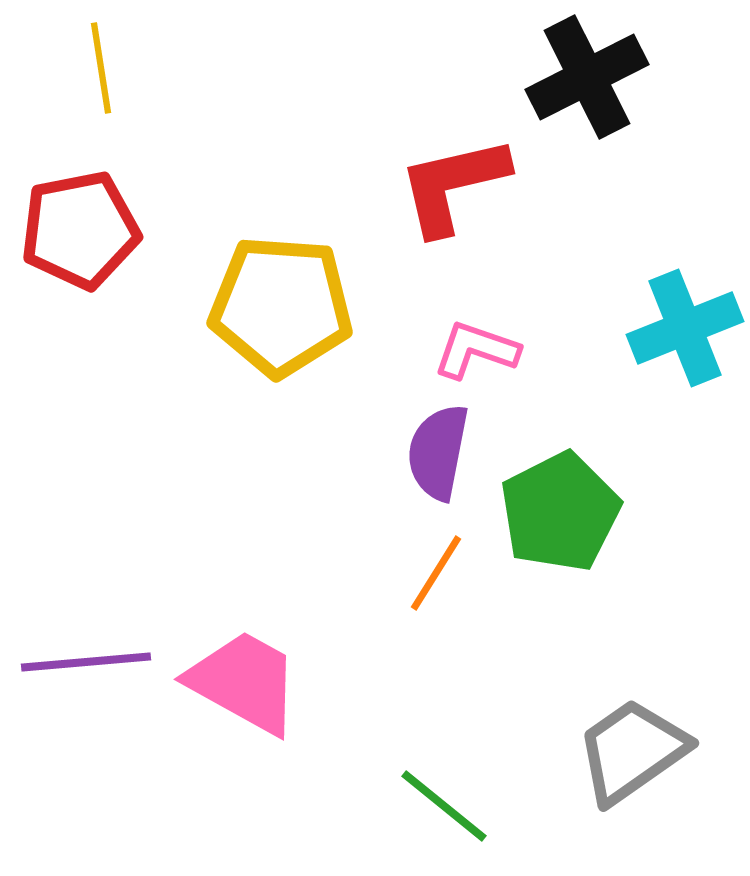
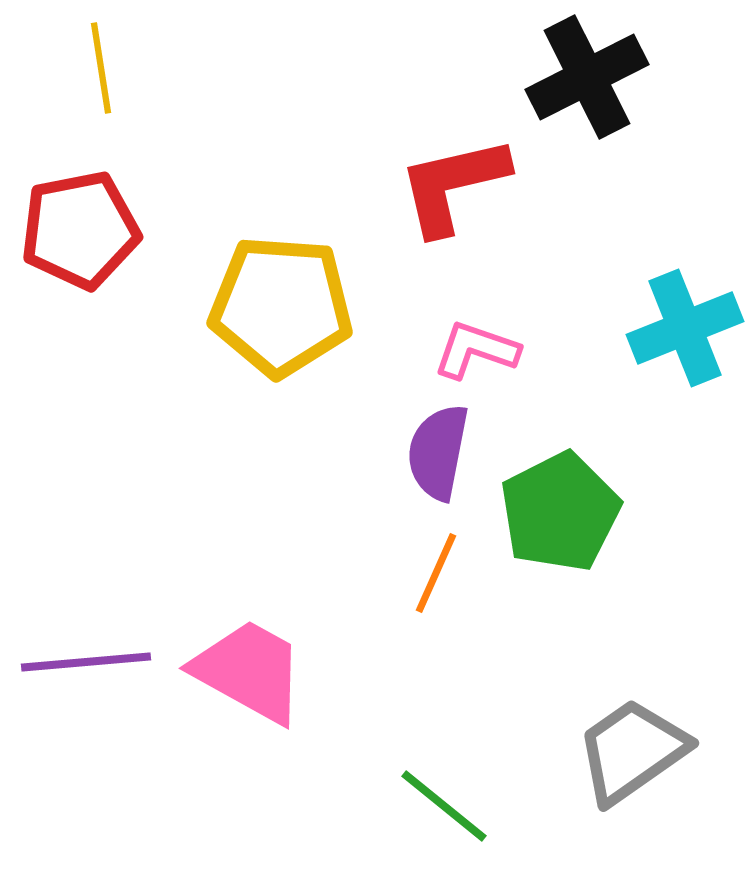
orange line: rotated 8 degrees counterclockwise
pink trapezoid: moved 5 px right, 11 px up
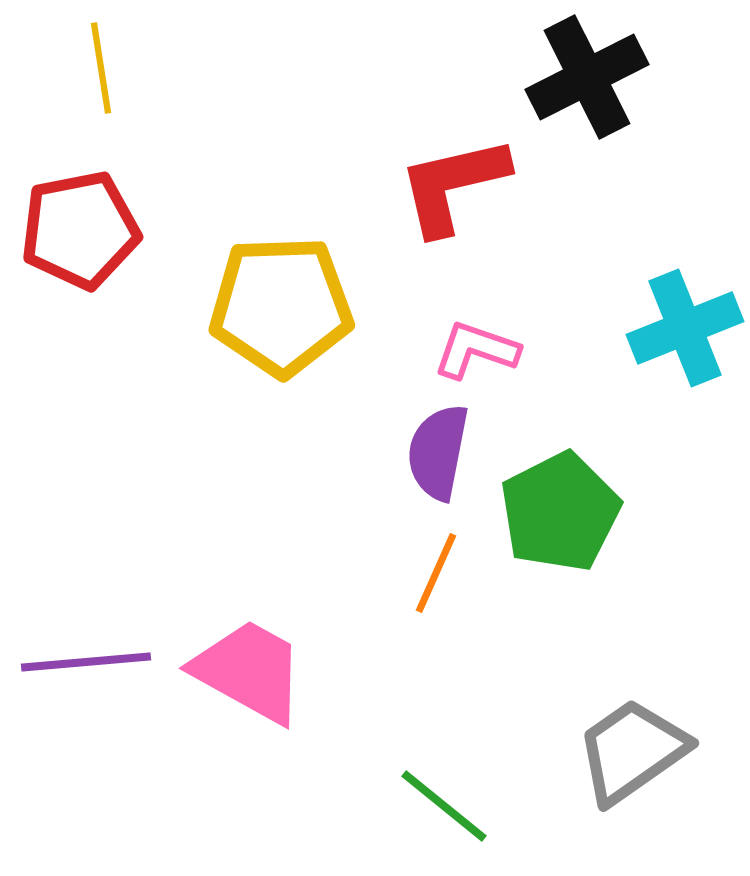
yellow pentagon: rotated 6 degrees counterclockwise
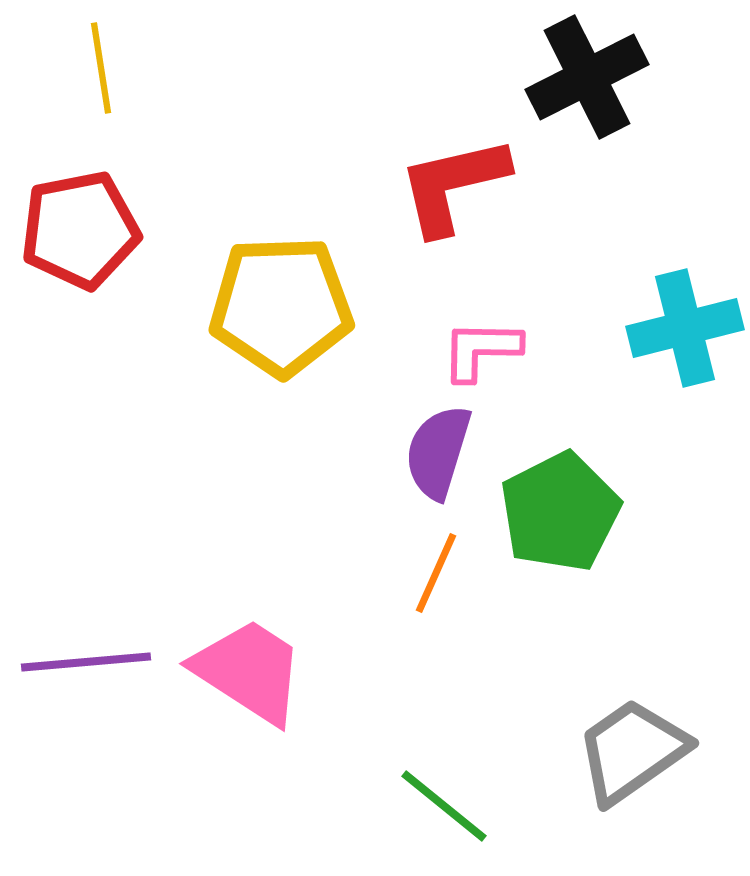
cyan cross: rotated 8 degrees clockwise
pink L-shape: moved 5 px right; rotated 18 degrees counterclockwise
purple semicircle: rotated 6 degrees clockwise
pink trapezoid: rotated 4 degrees clockwise
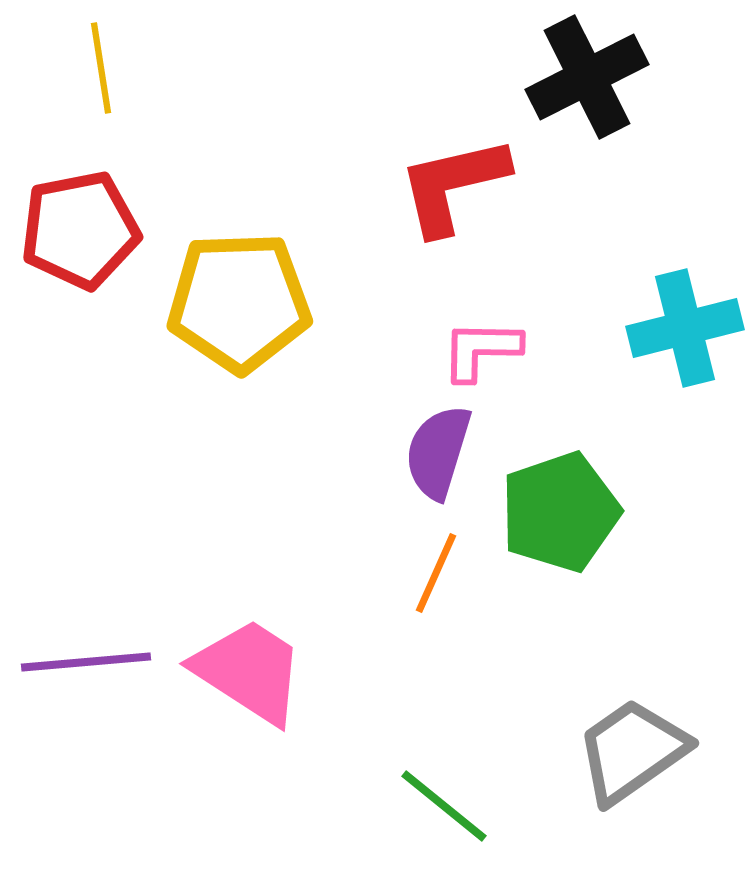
yellow pentagon: moved 42 px left, 4 px up
green pentagon: rotated 8 degrees clockwise
